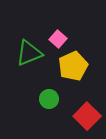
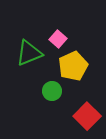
green circle: moved 3 px right, 8 px up
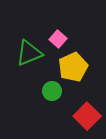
yellow pentagon: moved 1 px down
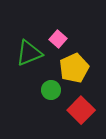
yellow pentagon: moved 1 px right, 1 px down
green circle: moved 1 px left, 1 px up
red square: moved 6 px left, 6 px up
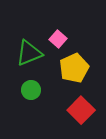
green circle: moved 20 px left
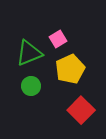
pink square: rotated 18 degrees clockwise
yellow pentagon: moved 4 px left, 1 px down
green circle: moved 4 px up
